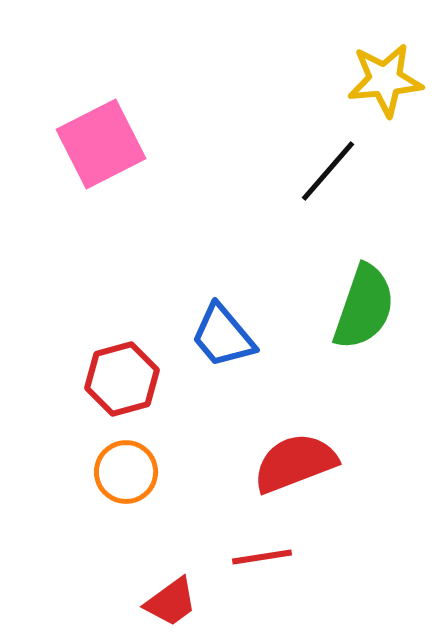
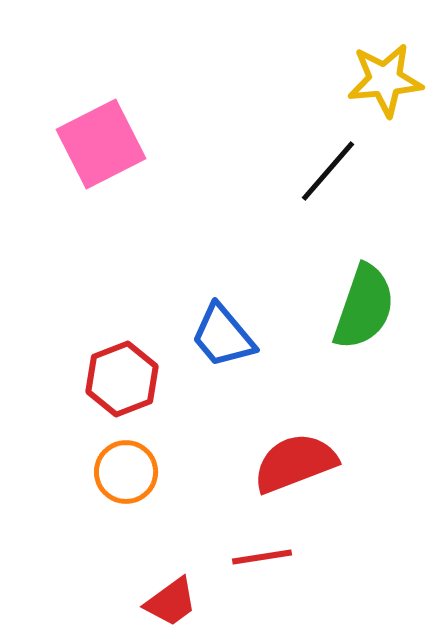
red hexagon: rotated 6 degrees counterclockwise
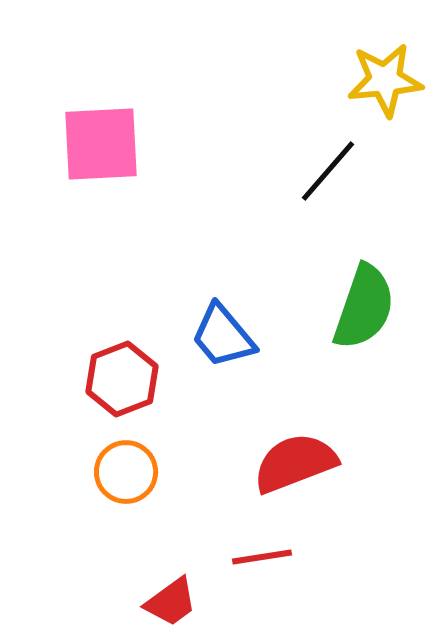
pink square: rotated 24 degrees clockwise
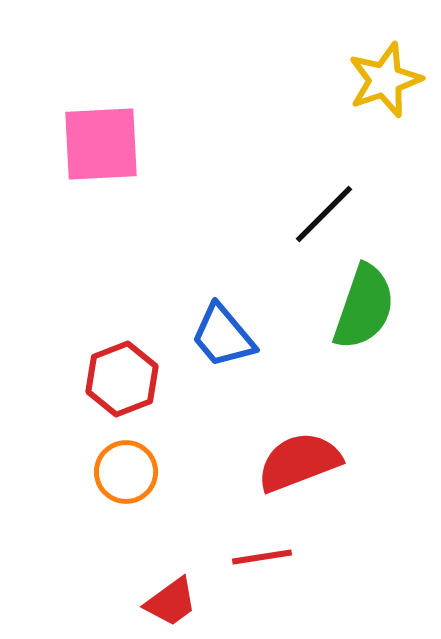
yellow star: rotated 14 degrees counterclockwise
black line: moved 4 px left, 43 px down; rotated 4 degrees clockwise
red semicircle: moved 4 px right, 1 px up
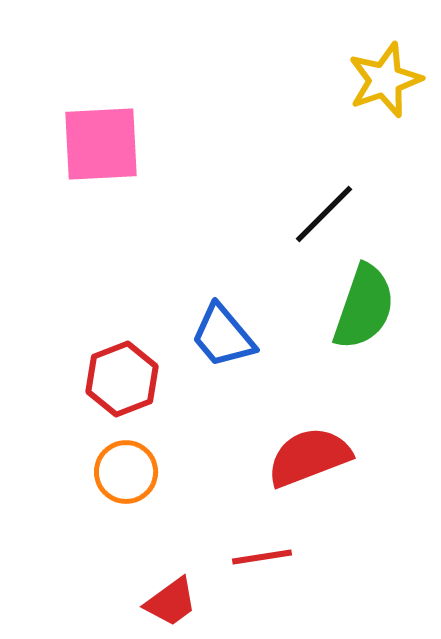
red semicircle: moved 10 px right, 5 px up
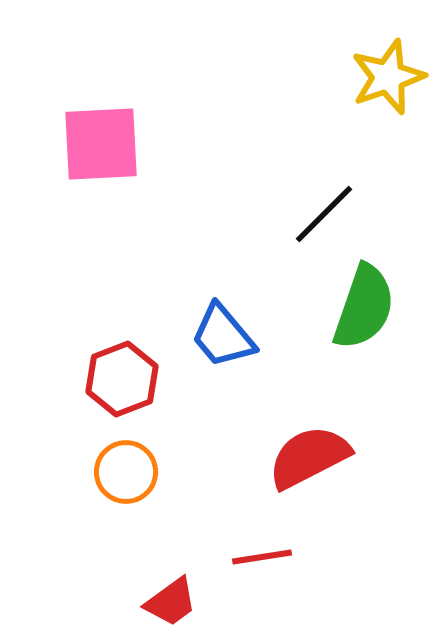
yellow star: moved 3 px right, 3 px up
red semicircle: rotated 6 degrees counterclockwise
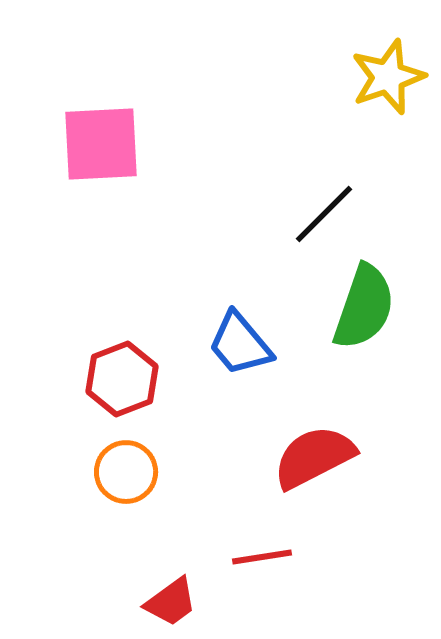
blue trapezoid: moved 17 px right, 8 px down
red semicircle: moved 5 px right
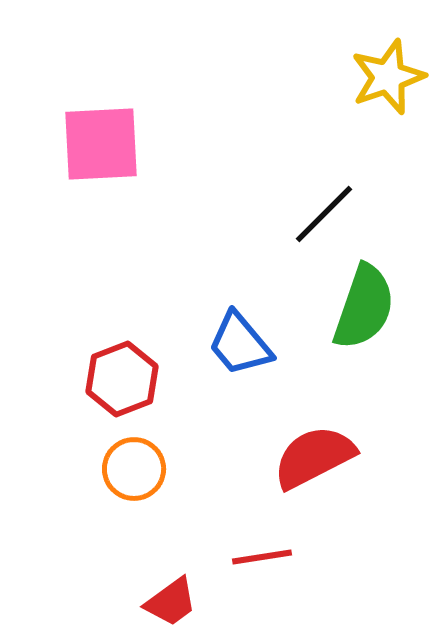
orange circle: moved 8 px right, 3 px up
